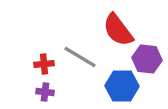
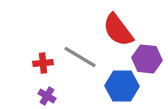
red cross: moved 1 px left, 1 px up
purple cross: moved 2 px right, 4 px down; rotated 24 degrees clockwise
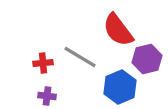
purple hexagon: rotated 20 degrees counterclockwise
blue hexagon: moved 2 px left, 1 px down; rotated 24 degrees counterclockwise
purple cross: rotated 24 degrees counterclockwise
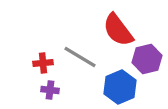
purple cross: moved 3 px right, 6 px up
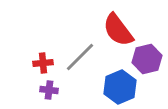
gray line: rotated 76 degrees counterclockwise
purple cross: moved 1 px left
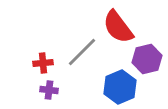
red semicircle: moved 3 px up
gray line: moved 2 px right, 5 px up
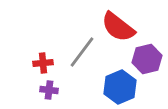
red semicircle: rotated 15 degrees counterclockwise
gray line: rotated 8 degrees counterclockwise
